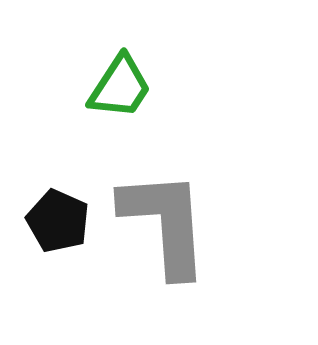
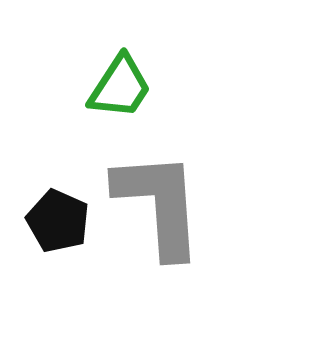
gray L-shape: moved 6 px left, 19 px up
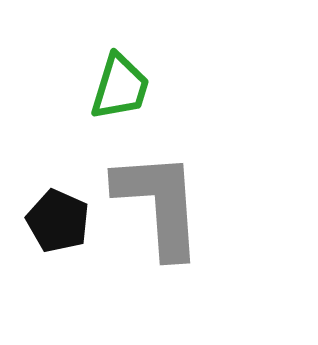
green trapezoid: rotated 16 degrees counterclockwise
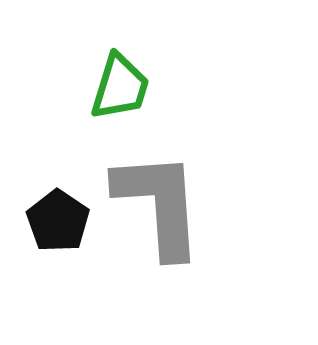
black pentagon: rotated 10 degrees clockwise
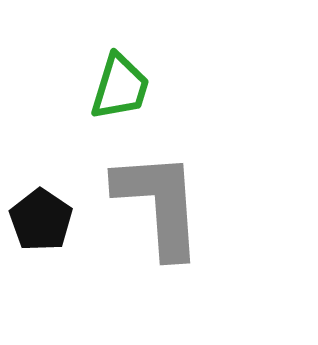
black pentagon: moved 17 px left, 1 px up
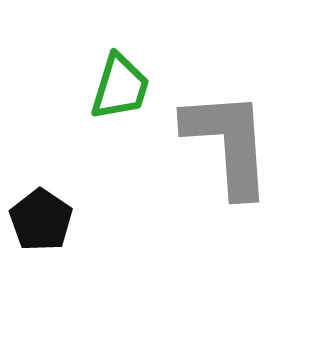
gray L-shape: moved 69 px right, 61 px up
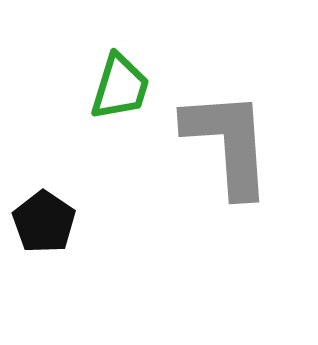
black pentagon: moved 3 px right, 2 px down
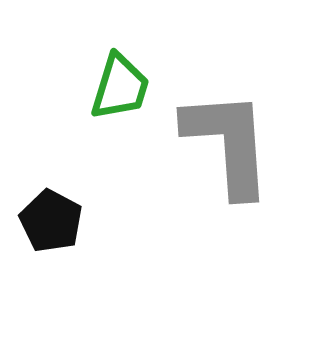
black pentagon: moved 7 px right, 1 px up; rotated 6 degrees counterclockwise
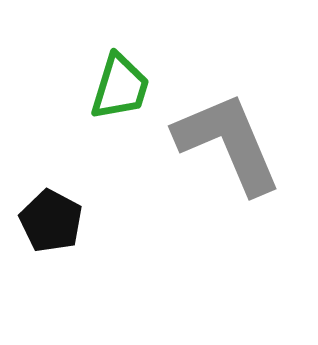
gray L-shape: rotated 19 degrees counterclockwise
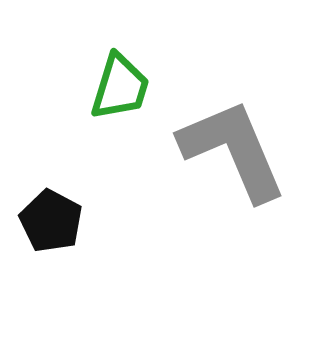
gray L-shape: moved 5 px right, 7 px down
